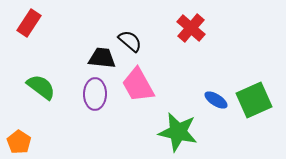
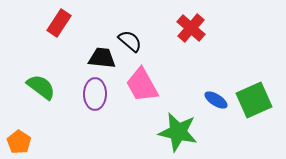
red rectangle: moved 30 px right
pink trapezoid: moved 4 px right
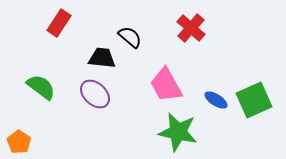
black semicircle: moved 4 px up
pink trapezoid: moved 24 px right
purple ellipse: rotated 48 degrees counterclockwise
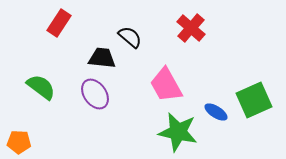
purple ellipse: rotated 12 degrees clockwise
blue ellipse: moved 12 px down
orange pentagon: rotated 30 degrees counterclockwise
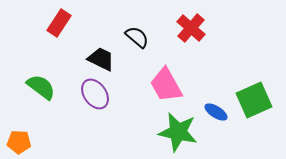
black semicircle: moved 7 px right
black trapezoid: moved 1 px left, 1 px down; rotated 20 degrees clockwise
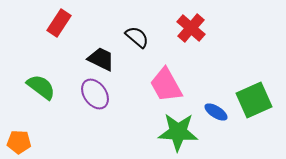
green star: rotated 9 degrees counterclockwise
